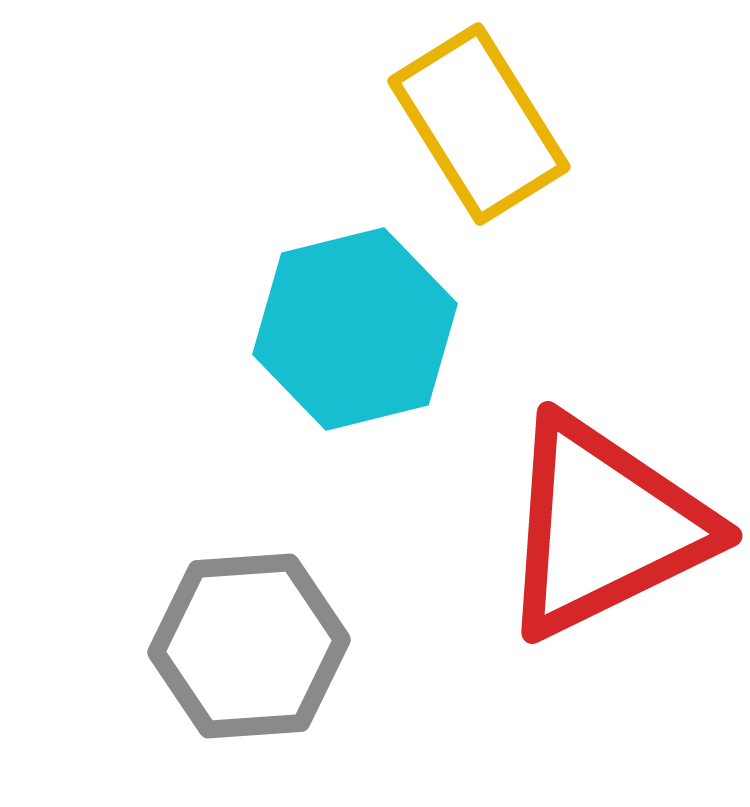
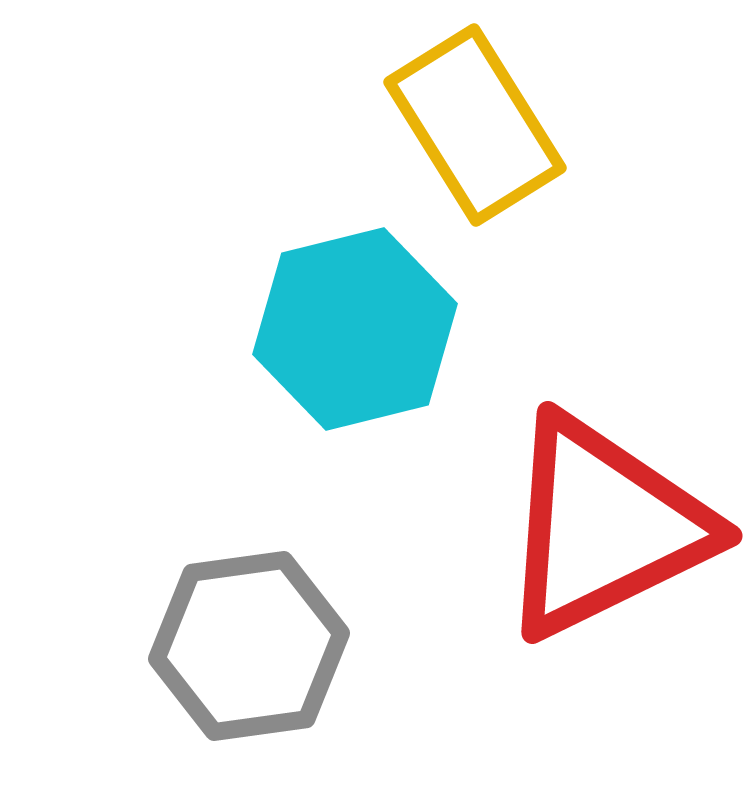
yellow rectangle: moved 4 px left, 1 px down
gray hexagon: rotated 4 degrees counterclockwise
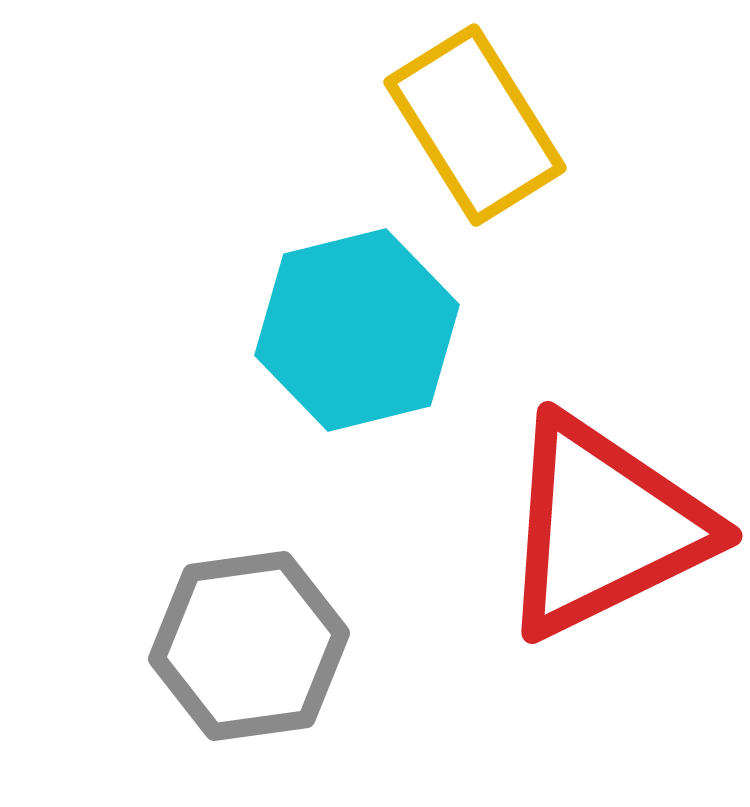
cyan hexagon: moved 2 px right, 1 px down
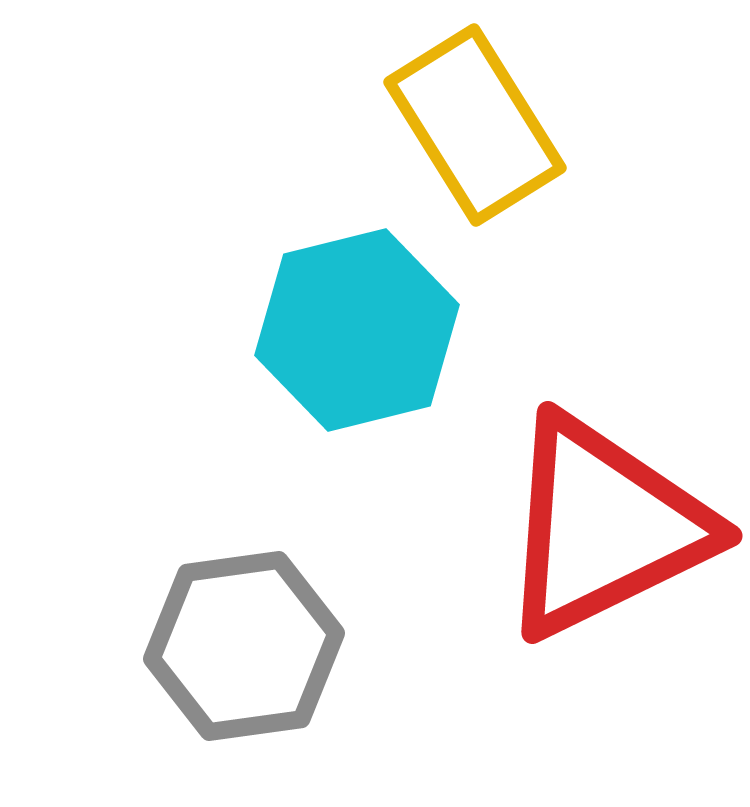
gray hexagon: moved 5 px left
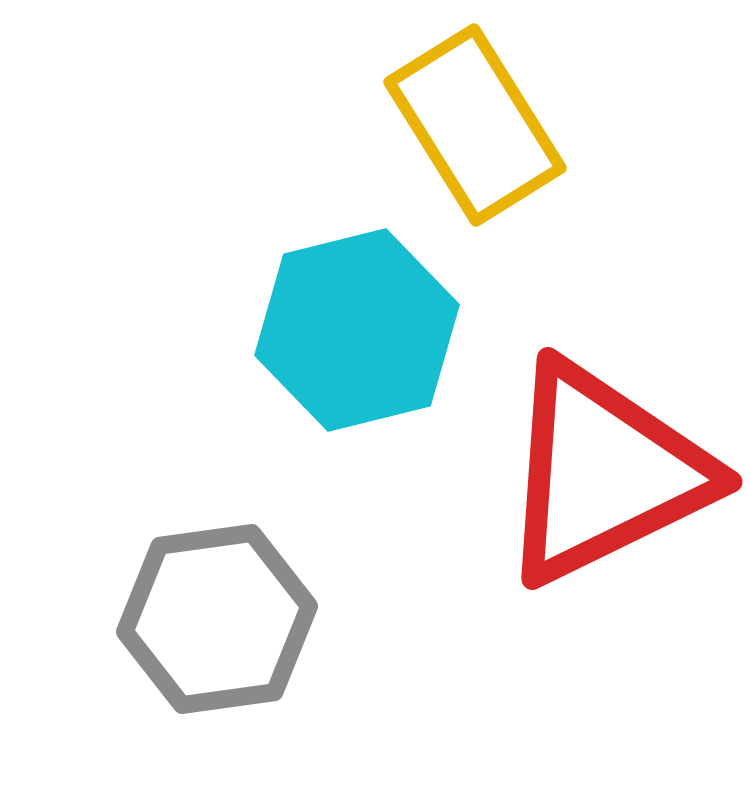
red triangle: moved 54 px up
gray hexagon: moved 27 px left, 27 px up
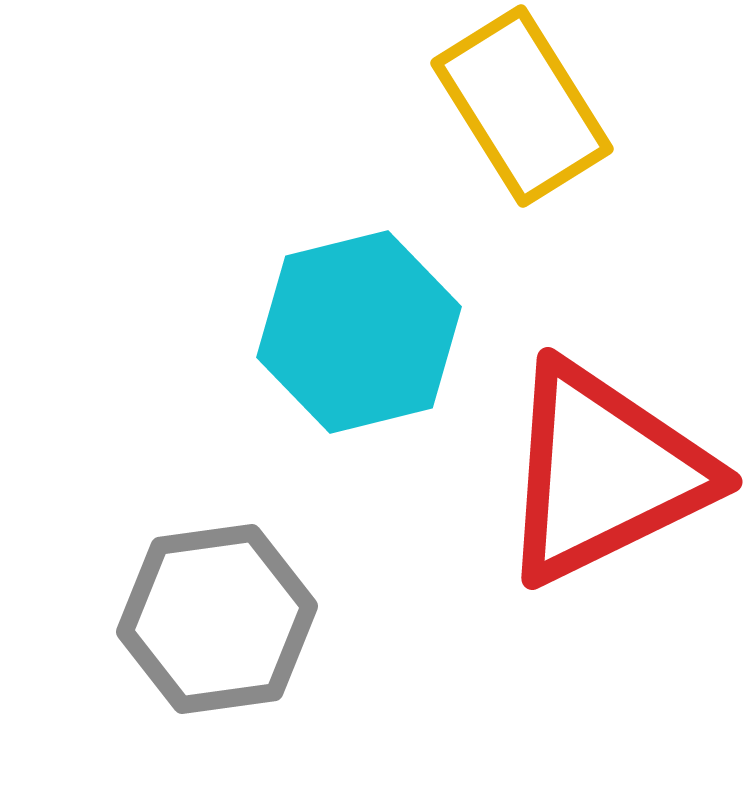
yellow rectangle: moved 47 px right, 19 px up
cyan hexagon: moved 2 px right, 2 px down
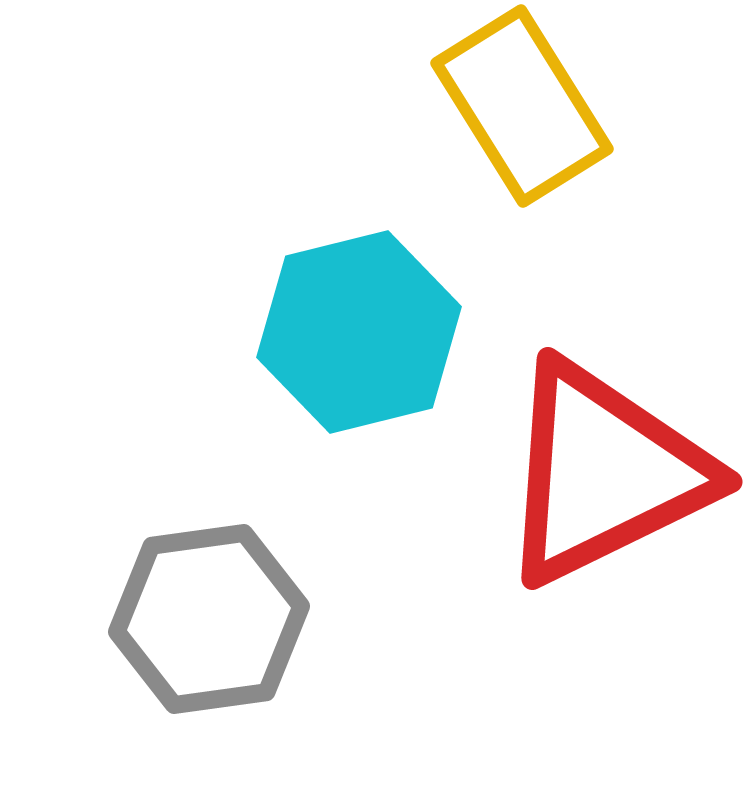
gray hexagon: moved 8 px left
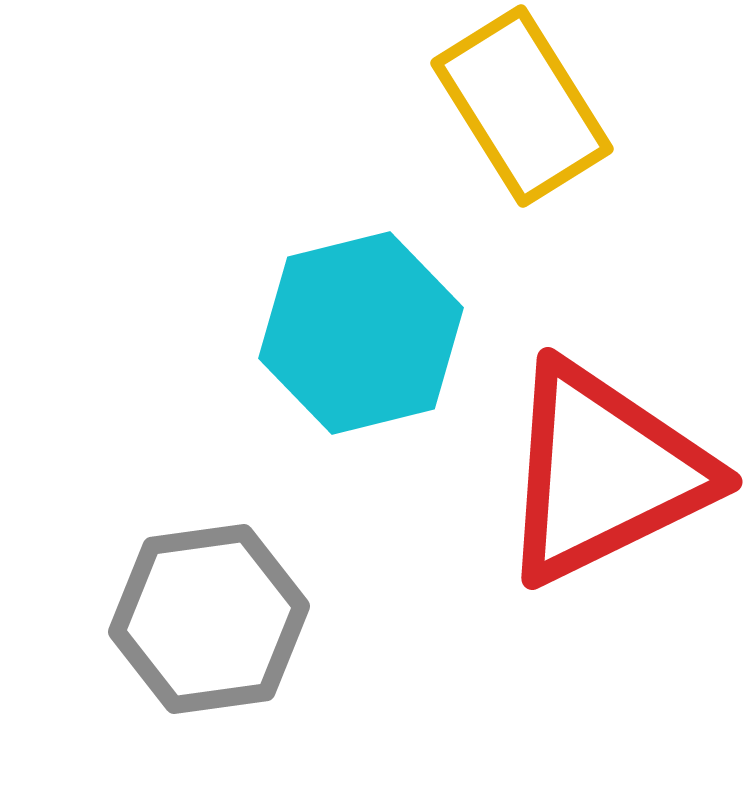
cyan hexagon: moved 2 px right, 1 px down
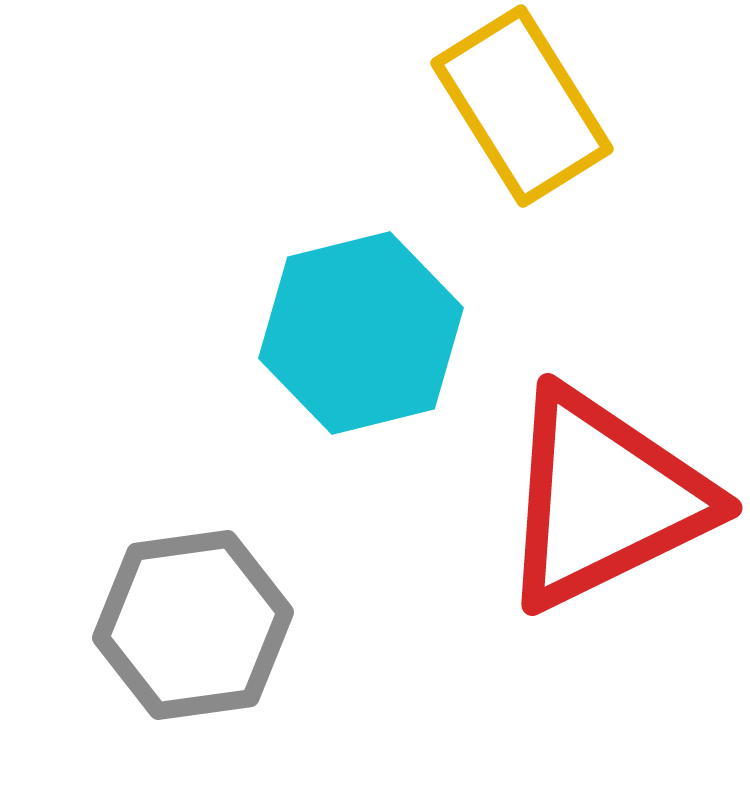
red triangle: moved 26 px down
gray hexagon: moved 16 px left, 6 px down
